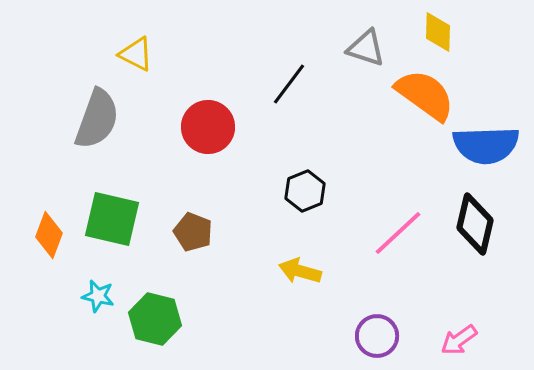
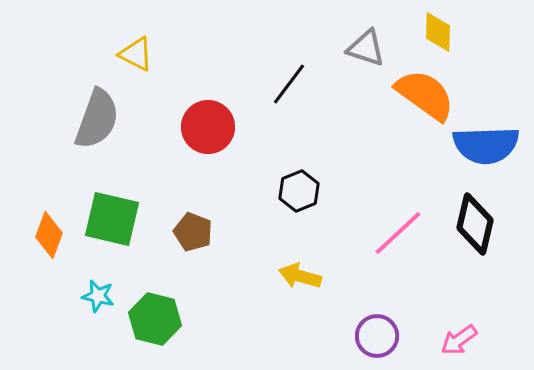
black hexagon: moved 6 px left
yellow arrow: moved 5 px down
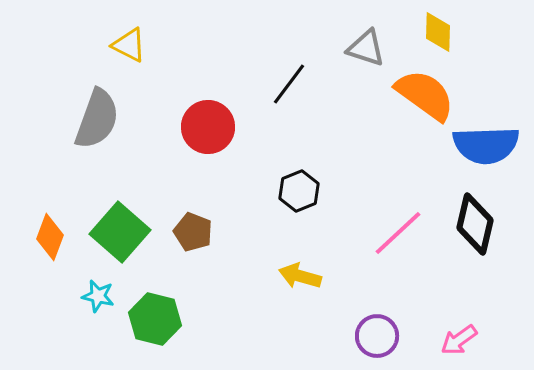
yellow triangle: moved 7 px left, 9 px up
green square: moved 8 px right, 13 px down; rotated 28 degrees clockwise
orange diamond: moved 1 px right, 2 px down
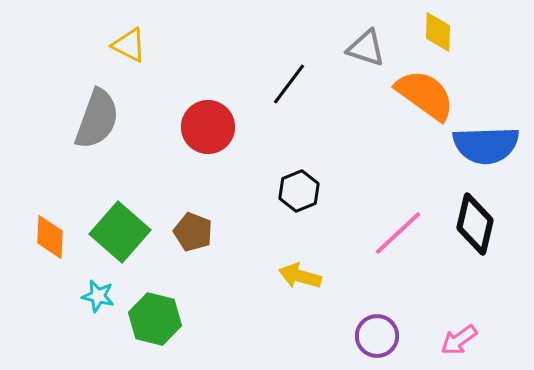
orange diamond: rotated 18 degrees counterclockwise
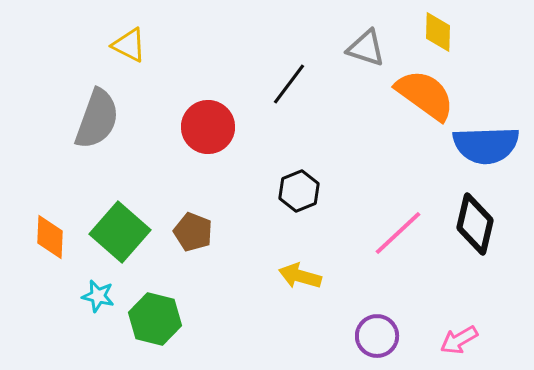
pink arrow: rotated 6 degrees clockwise
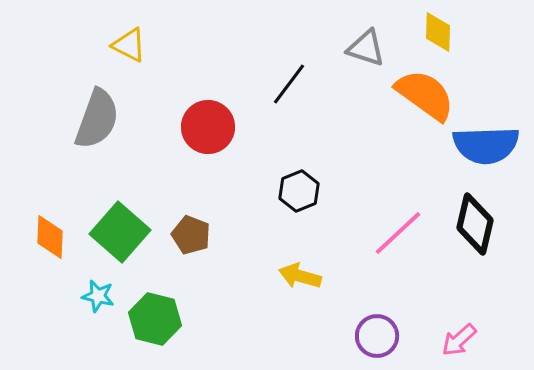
brown pentagon: moved 2 px left, 3 px down
pink arrow: rotated 12 degrees counterclockwise
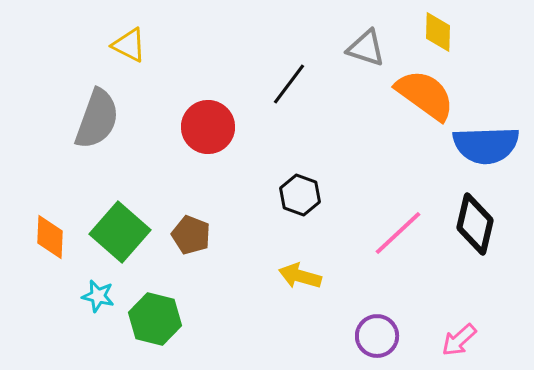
black hexagon: moved 1 px right, 4 px down; rotated 18 degrees counterclockwise
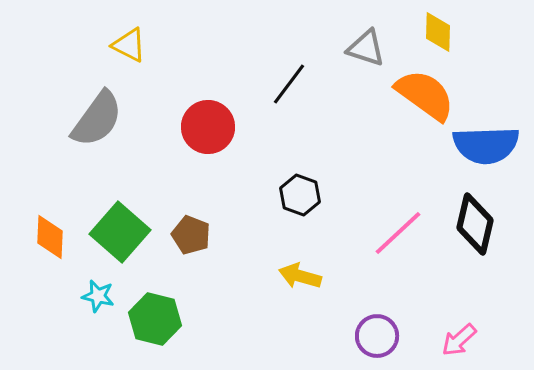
gray semicircle: rotated 16 degrees clockwise
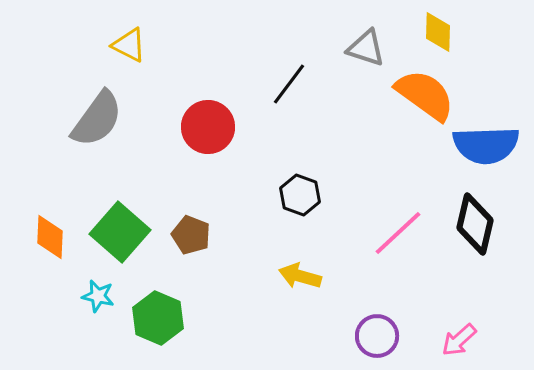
green hexagon: moved 3 px right, 1 px up; rotated 9 degrees clockwise
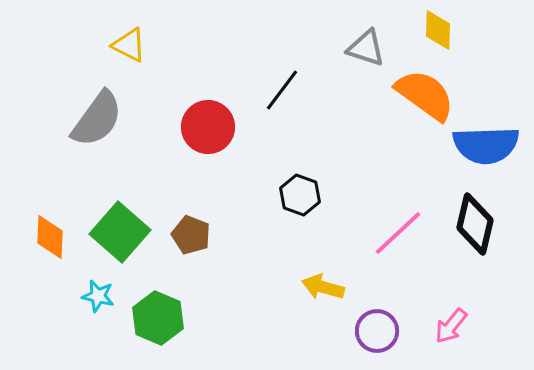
yellow diamond: moved 2 px up
black line: moved 7 px left, 6 px down
yellow arrow: moved 23 px right, 11 px down
purple circle: moved 5 px up
pink arrow: moved 8 px left, 14 px up; rotated 9 degrees counterclockwise
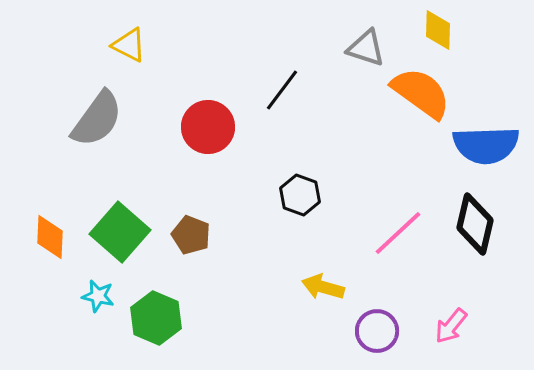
orange semicircle: moved 4 px left, 2 px up
green hexagon: moved 2 px left
